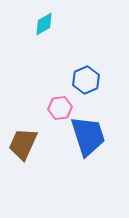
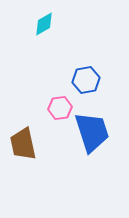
blue hexagon: rotated 12 degrees clockwise
blue trapezoid: moved 4 px right, 4 px up
brown trapezoid: rotated 36 degrees counterclockwise
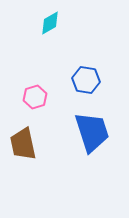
cyan diamond: moved 6 px right, 1 px up
blue hexagon: rotated 20 degrees clockwise
pink hexagon: moved 25 px left, 11 px up; rotated 10 degrees counterclockwise
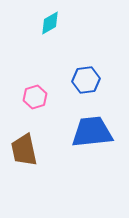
blue hexagon: rotated 16 degrees counterclockwise
blue trapezoid: rotated 78 degrees counterclockwise
brown trapezoid: moved 1 px right, 6 px down
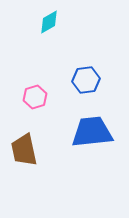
cyan diamond: moved 1 px left, 1 px up
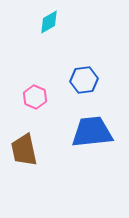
blue hexagon: moved 2 px left
pink hexagon: rotated 20 degrees counterclockwise
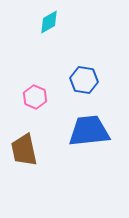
blue hexagon: rotated 16 degrees clockwise
blue trapezoid: moved 3 px left, 1 px up
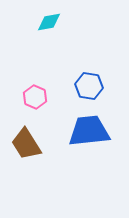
cyan diamond: rotated 20 degrees clockwise
blue hexagon: moved 5 px right, 6 px down
brown trapezoid: moved 2 px right, 6 px up; rotated 20 degrees counterclockwise
